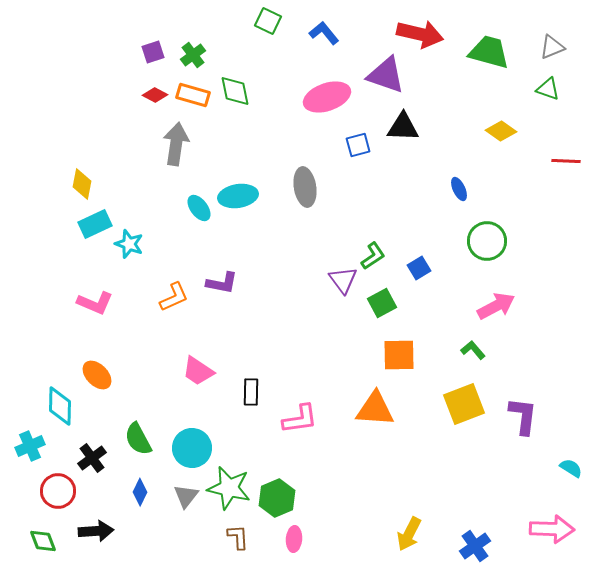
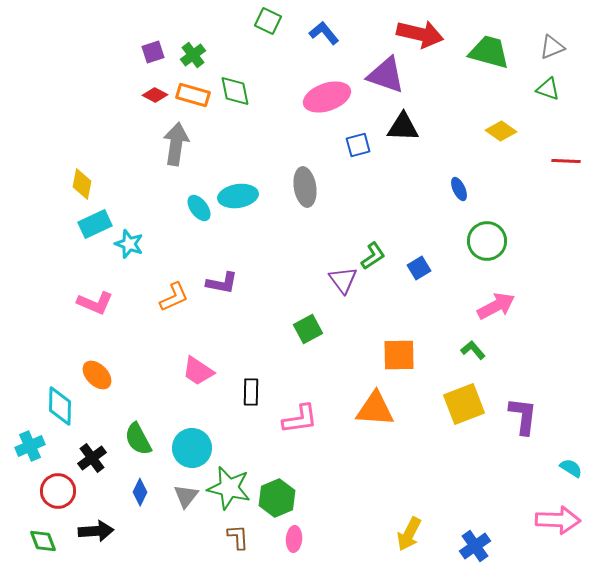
green square at (382, 303): moved 74 px left, 26 px down
pink arrow at (552, 529): moved 6 px right, 9 px up
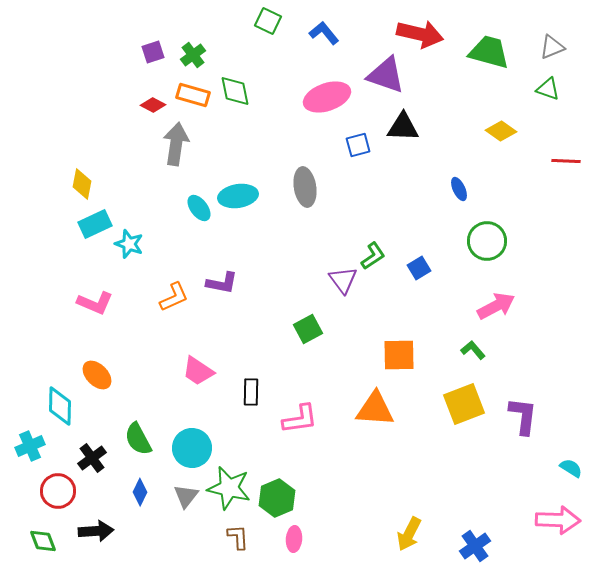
red diamond at (155, 95): moved 2 px left, 10 px down
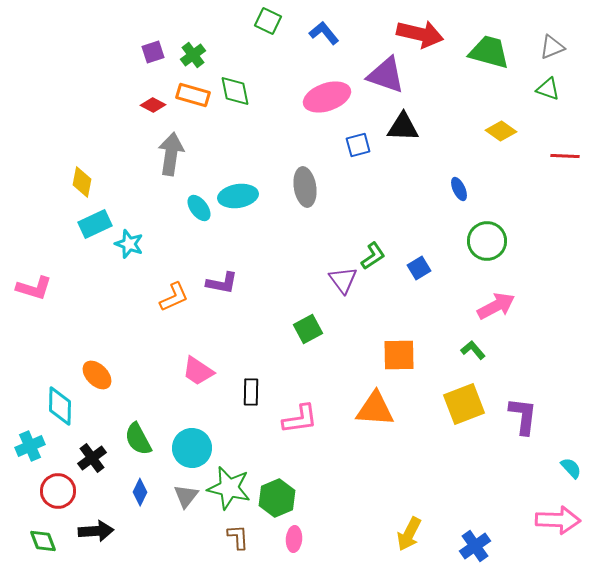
gray arrow at (176, 144): moved 5 px left, 10 px down
red line at (566, 161): moved 1 px left, 5 px up
yellow diamond at (82, 184): moved 2 px up
pink L-shape at (95, 303): moved 61 px left, 15 px up; rotated 6 degrees counterclockwise
cyan semicircle at (571, 468): rotated 15 degrees clockwise
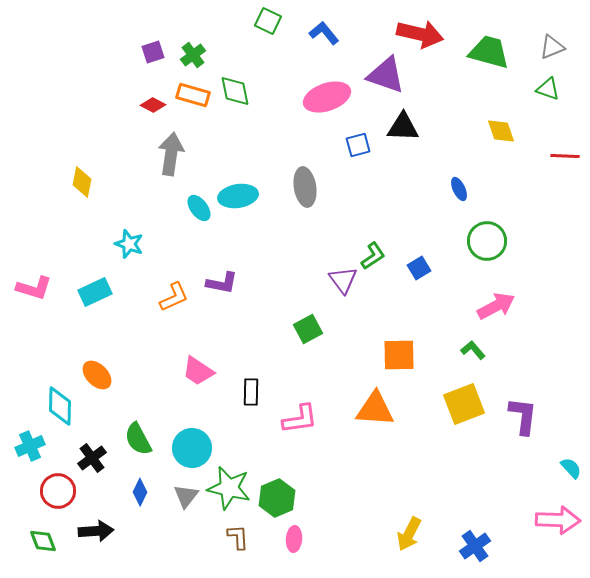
yellow diamond at (501, 131): rotated 36 degrees clockwise
cyan rectangle at (95, 224): moved 68 px down
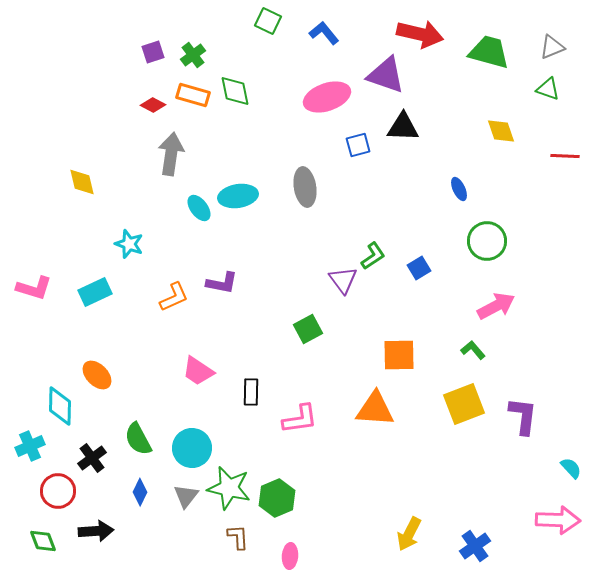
yellow diamond at (82, 182): rotated 24 degrees counterclockwise
pink ellipse at (294, 539): moved 4 px left, 17 px down
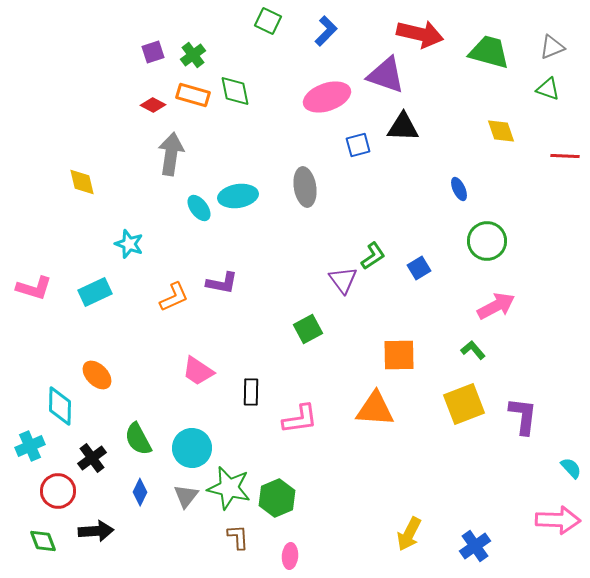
blue L-shape at (324, 33): moved 2 px right, 2 px up; rotated 84 degrees clockwise
